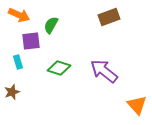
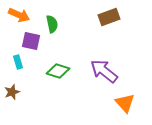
green semicircle: moved 1 px right, 1 px up; rotated 138 degrees clockwise
purple square: rotated 18 degrees clockwise
green diamond: moved 1 px left, 3 px down
orange triangle: moved 12 px left, 2 px up
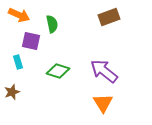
orange triangle: moved 22 px left; rotated 10 degrees clockwise
